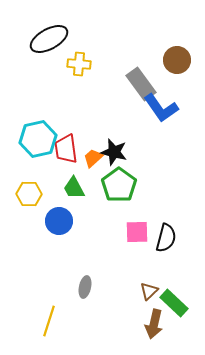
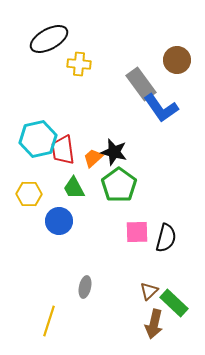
red trapezoid: moved 3 px left, 1 px down
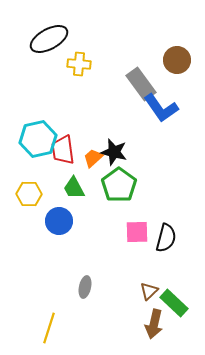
yellow line: moved 7 px down
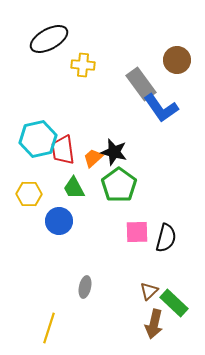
yellow cross: moved 4 px right, 1 px down
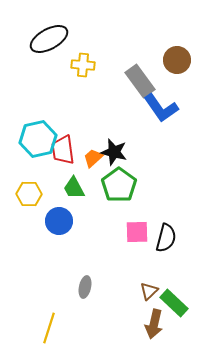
gray rectangle: moved 1 px left, 3 px up
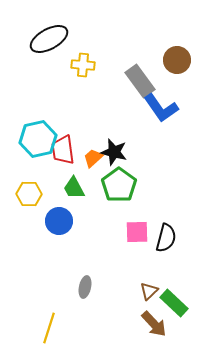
brown arrow: rotated 56 degrees counterclockwise
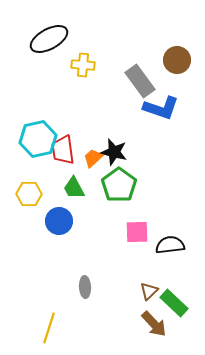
blue L-shape: rotated 36 degrees counterclockwise
black semicircle: moved 4 px right, 7 px down; rotated 112 degrees counterclockwise
gray ellipse: rotated 15 degrees counterclockwise
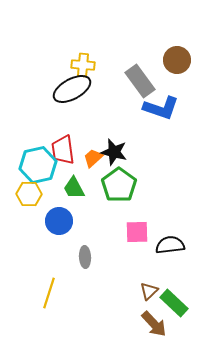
black ellipse: moved 23 px right, 50 px down
cyan hexagon: moved 26 px down
gray ellipse: moved 30 px up
yellow line: moved 35 px up
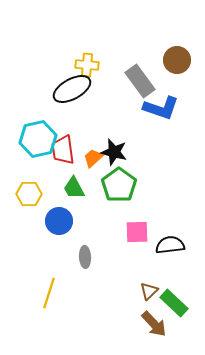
yellow cross: moved 4 px right
cyan hexagon: moved 26 px up
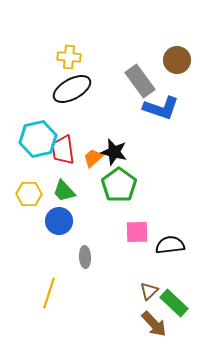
yellow cross: moved 18 px left, 8 px up
green trapezoid: moved 10 px left, 3 px down; rotated 15 degrees counterclockwise
